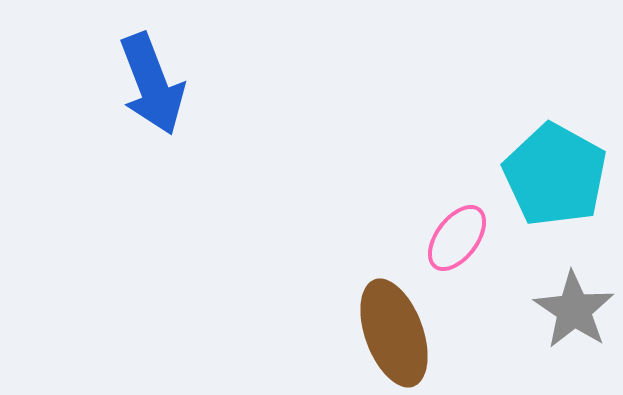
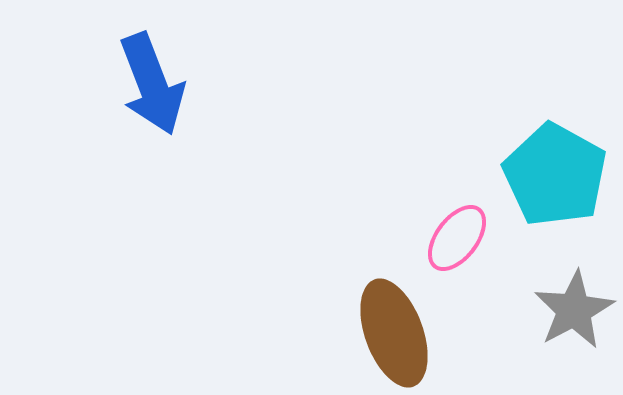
gray star: rotated 10 degrees clockwise
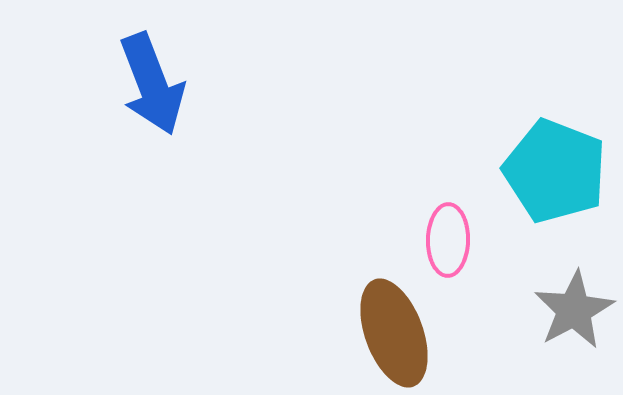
cyan pentagon: moved 4 px up; rotated 8 degrees counterclockwise
pink ellipse: moved 9 px left, 2 px down; rotated 36 degrees counterclockwise
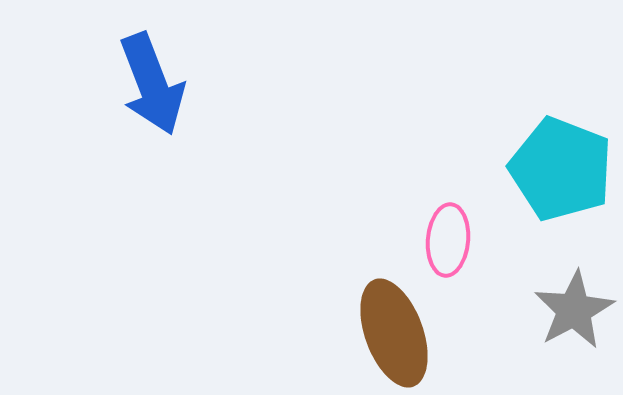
cyan pentagon: moved 6 px right, 2 px up
pink ellipse: rotated 4 degrees clockwise
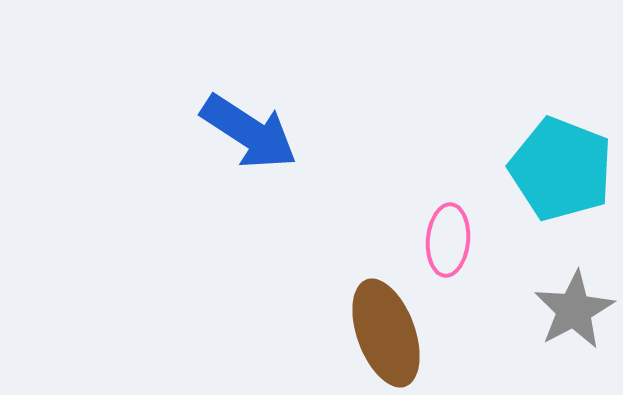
blue arrow: moved 97 px right, 48 px down; rotated 36 degrees counterclockwise
brown ellipse: moved 8 px left
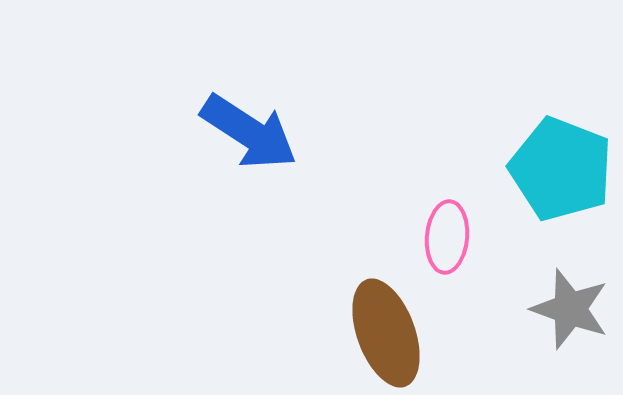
pink ellipse: moved 1 px left, 3 px up
gray star: moved 4 px left, 1 px up; rotated 24 degrees counterclockwise
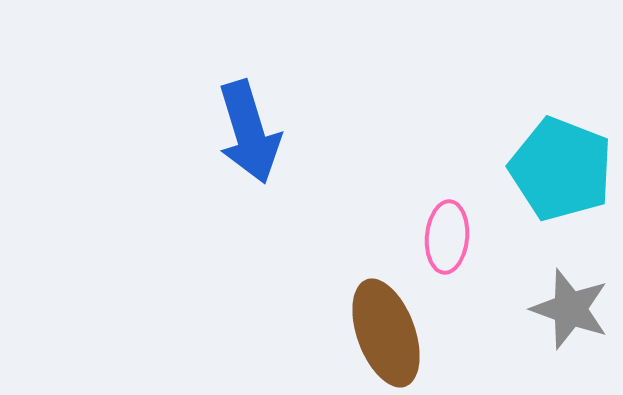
blue arrow: rotated 40 degrees clockwise
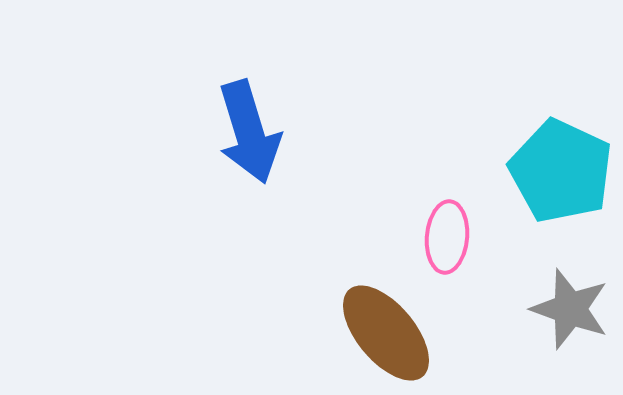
cyan pentagon: moved 2 px down; rotated 4 degrees clockwise
brown ellipse: rotated 20 degrees counterclockwise
